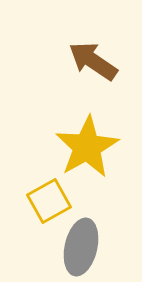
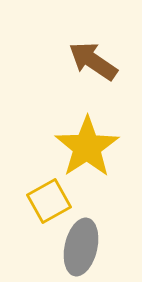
yellow star: rotated 4 degrees counterclockwise
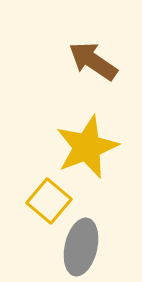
yellow star: rotated 12 degrees clockwise
yellow square: rotated 21 degrees counterclockwise
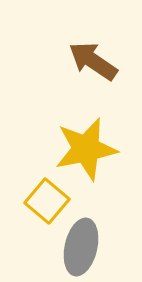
yellow star: moved 1 px left, 2 px down; rotated 10 degrees clockwise
yellow square: moved 2 px left
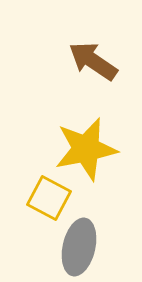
yellow square: moved 2 px right, 3 px up; rotated 12 degrees counterclockwise
gray ellipse: moved 2 px left
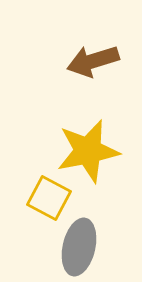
brown arrow: rotated 51 degrees counterclockwise
yellow star: moved 2 px right, 2 px down
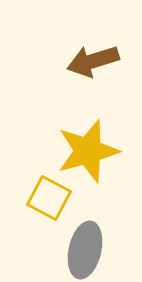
yellow star: rotated 4 degrees counterclockwise
gray ellipse: moved 6 px right, 3 px down
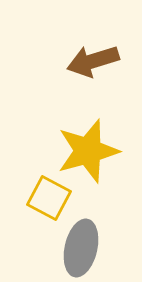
gray ellipse: moved 4 px left, 2 px up
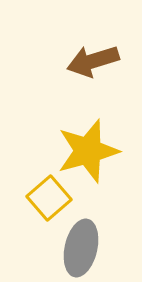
yellow square: rotated 21 degrees clockwise
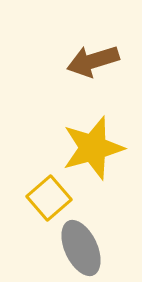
yellow star: moved 5 px right, 3 px up
gray ellipse: rotated 38 degrees counterclockwise
